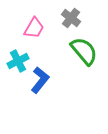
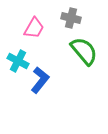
gray cross: rotated 24 degrees counterclockwise
cyan cross: rotated 35 degrees counterclockwise
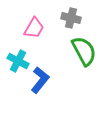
green semicircle: rotated 12 degrees clockwise
